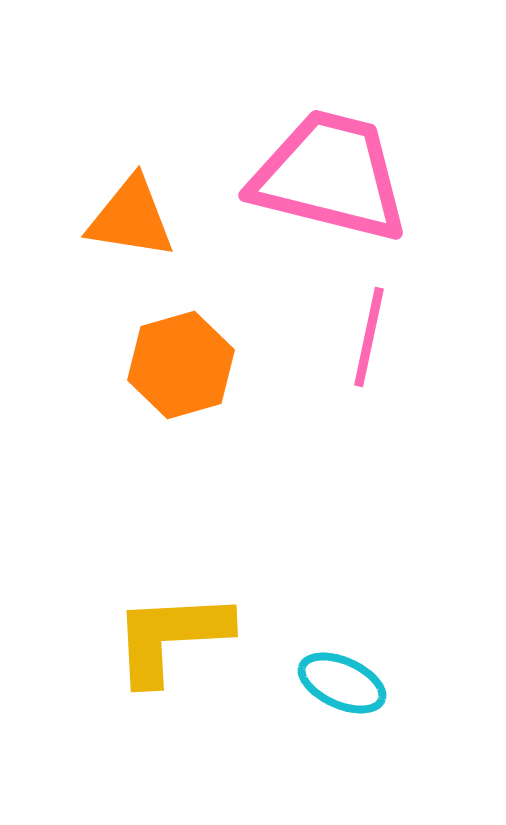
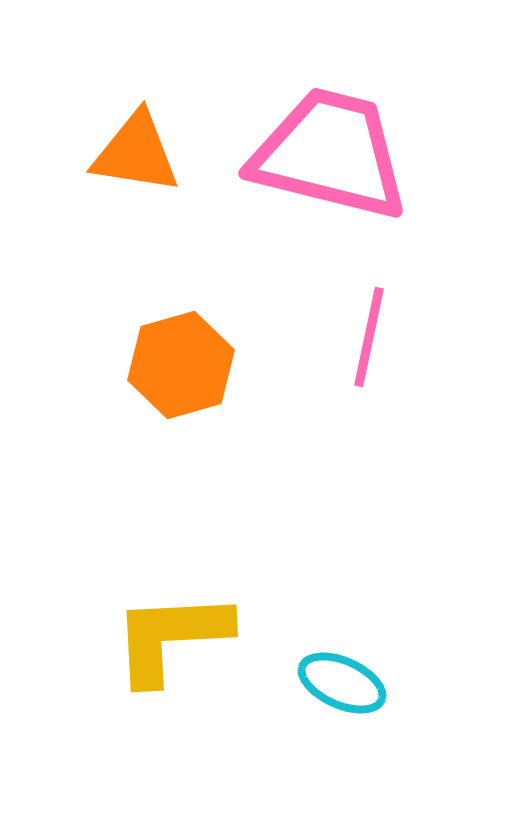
pink trapezoid: moved 22 px up
orange triangle: moved 5 px right, 65 px up
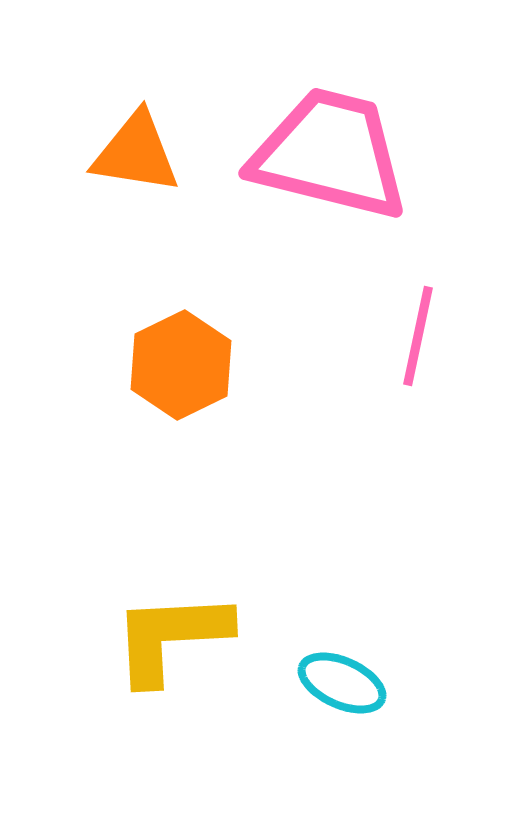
pink line: moved 49 px right, 1 px up
orange hexagon: rotated 10 degrees counterclockwise
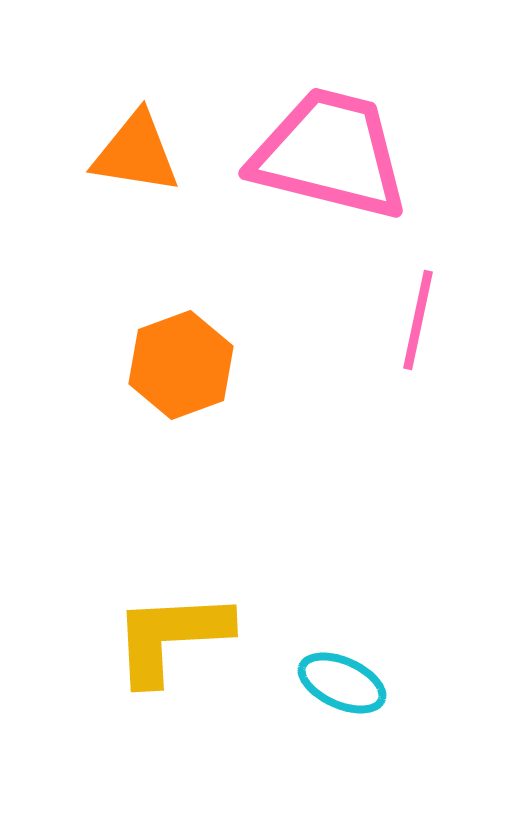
pink line: moved 16 px up
orange hexagon: rotated 6 degrees clockwise
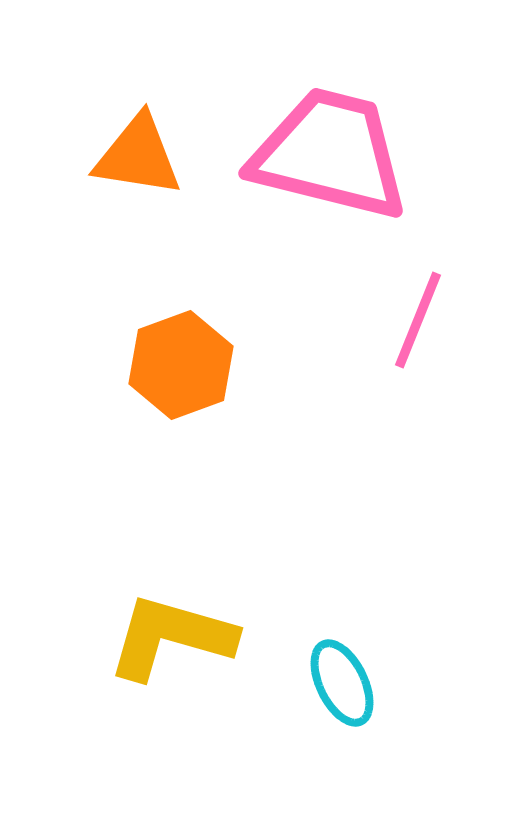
orange triangle: moved 2 px right, 3 px down
pink line: rotated 10 degrees clockwise
yellow L-shape: rotated 19 degrees clockwise
cyan ellipse: rotated 40 degrees clockwise
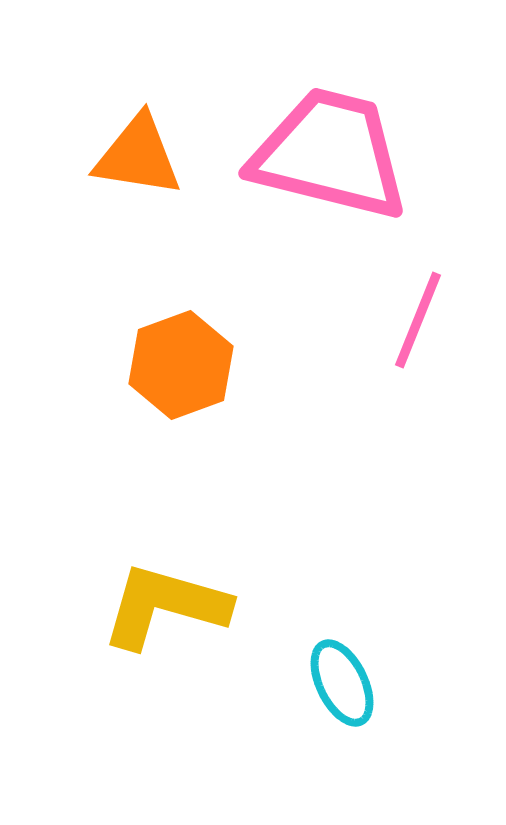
yellow L-shape: moved 6 px left, 31 px up
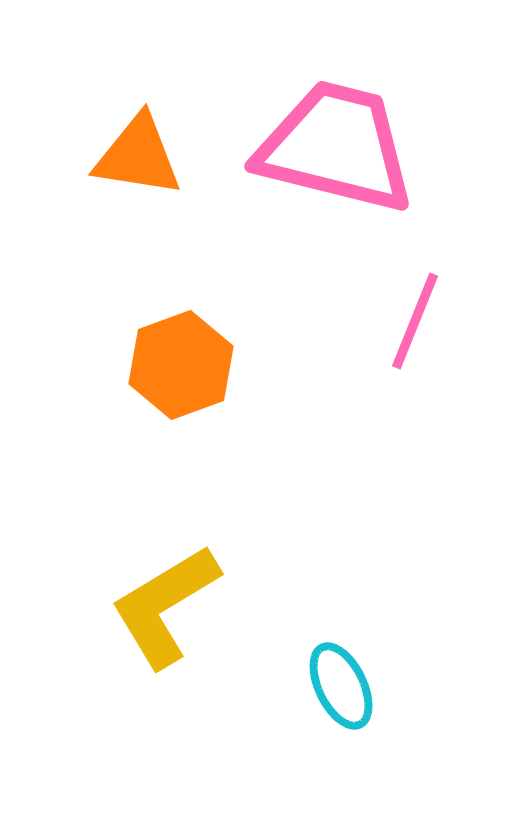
pink trapezoid: moved 6 px right, 7 px up
pink line: moved 3 px left, 1 px down
yellow L-shape: rotated 47 degrees counterclockwise
cyan ellipse: moved 1 px left, 3 px down
